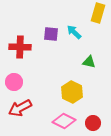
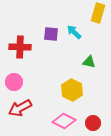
yellow hexagon: moved 2 px up
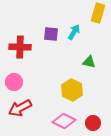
cyan arrow: rotated 77 degrees clockwise
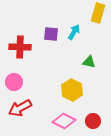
red circle: moved 2 px up
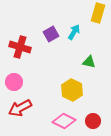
purple square: rotated 35 degrees counterclockwise
red cross: rotated 15 degrees clockwise
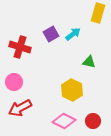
cyan arrow: moved 1 px left, 2 px down; rotated 21 degrees clockwise
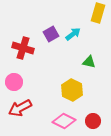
red cross: moved 3 px right, 1 px down
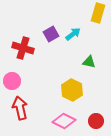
pink circle: moved 2 px left, 1 px up
red arrow: rotated 105 degrees clockwise
red circle: moved 3 px right
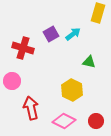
red arrow: moved 11 px right
